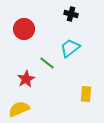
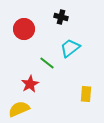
black cross: moved 10 px left, 3 px down
red star: moved 4 px right, 5 px down
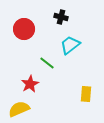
cyan trapezoid: moved 3 px up
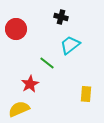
red circle: moved 8 px left
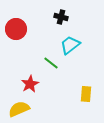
green line: moved 4 px right
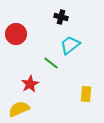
red circle: moved 5 px down
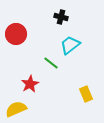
yellow rectangle: rotated 28 degrees counterclockwise
yellow semicircle: moved 3 px left
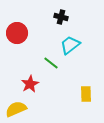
red circle: moved 1 px right, 1 px up
yellow rectangle: rotated 21 degrees clockwise
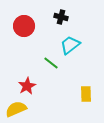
red circle: moved 7 px right, 7 px up
red star: moved 3 px left, 2 px down
